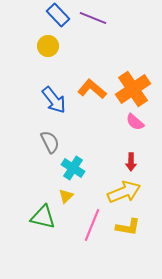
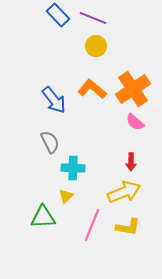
yellow circle: moved 48 px right
cyan cross: rotated 30 degrees counterclockwise
green triangle: rotated 16 degrees counterclockwise
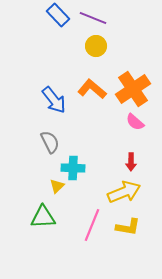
yellow triangle: moved 9 px left, 10 px up
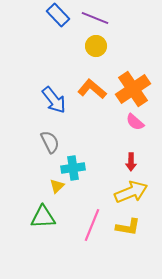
purple line: moved 2 px right
cyan cross: rotated 10 degrees counterclockwise
yellow arrow: moved 7 px right
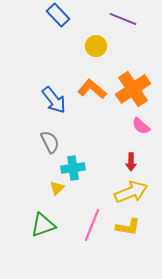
purple line: moved 28 px right, 1 px down
pink semicircle: moved 6 px right, 4 px down
yellow triangle: moved 2 px down
green triangle: moved 8 px down; rotated 16 degrees counterclockwise
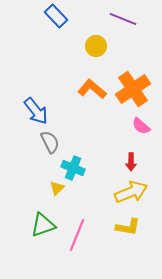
blue rectangle: moved 2 px left, 1 px down
blue arrow: moved 18 px left, 11 px down
cyan cross: rotated 30 degrees clockwise
pink line: moved 15 px left, 10 px down
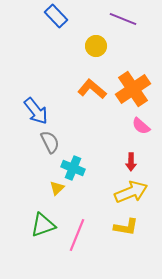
yellow L-shape: moved 2 px left
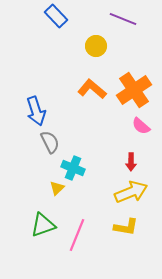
orange cross: moved 1 px right, 1 px down
blue arrow: rotated 20 degrees clockwise
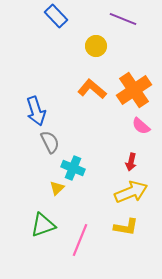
red arrow: rotated 12 degrees clockwise
pink line: moved 3 px right, 5 px down
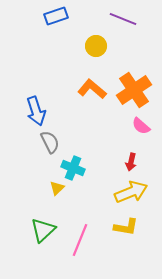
blue rectangle: rotated 65 degrees counterclockwise
green triangle: moved 5 px down; rotated 24 degrees counterclockwise
